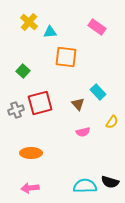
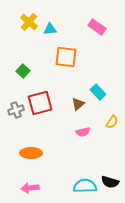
cyan triangle: moved 3 px up
brown triangle: rotated 32 degrees clockwise
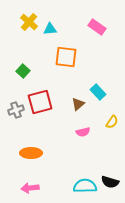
red square: moved 1 px up
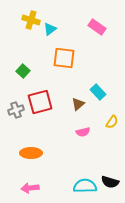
yellow cross: moved 2 px right, 2 px up; rotated 24 degrees counterclockwise
cyan triangle: rotated 32 degrees counterclockwise
orange square: moved 2 px left, 1 px down
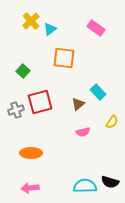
yellow cross: moved 1 px down; rotated 30 degrees clockwise
pink rectangle: moved 1 px left, 1 px down
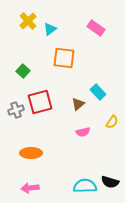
yellow cross: moved 3 px left
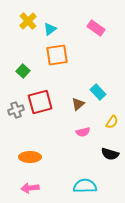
orange square: moved 7 px left, 3 px up; rotated 15 degrees counterclockwise
orange ellipse: moved 1 px left, 4 px down
black semicircle: moved 28 px up
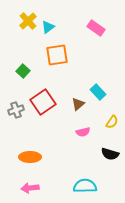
cyan triangle: moved 2 px left, 2 px up
red square: moved 3 px right; rotated 20 degrees counterclockwise
